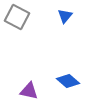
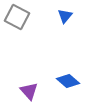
purple triangle: rotated 36 degrees clockwise
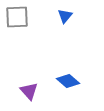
gray square: rotated 30 degrees counterclockwise
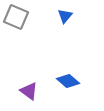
gray square: moved 1 px left; rotated 25 degrees clockwise
purple triangle: rotated 12 degrees counterclockwise
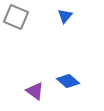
purple triangle: moved 6 px right
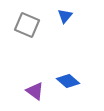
gray square: moved 11 px right, 8 px down
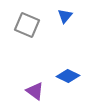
blue diamond: moved 5 px up; rotated 15 degrees counterclockwise
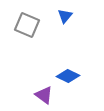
purple triangle: moved 9 px right, 4 px down
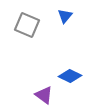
blue diamond: moved 2 px right
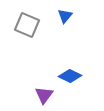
purple triangle: rotated 30 degrees clockwise
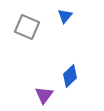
gray square: moved 2 px down
blue diamond: rotated 70 degrees counterclockwise
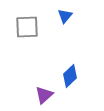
gray square: rotated 25 degrees counterclockwise
purple triangle: rotated 12 degrees clockwise
